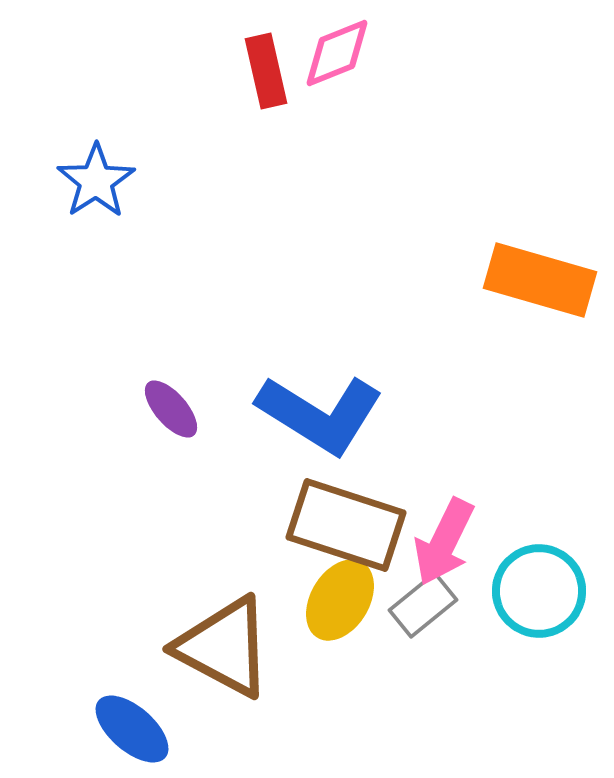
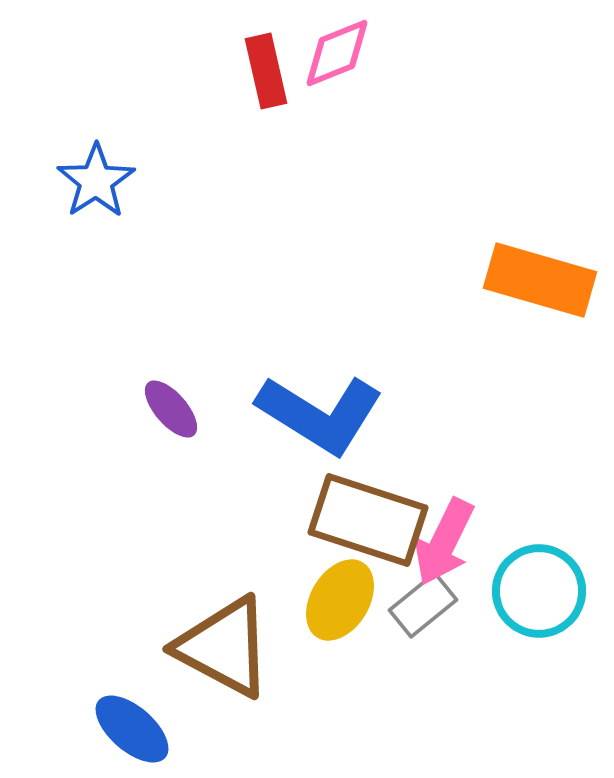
brown rectangle: moved 22 px right, 5 px up
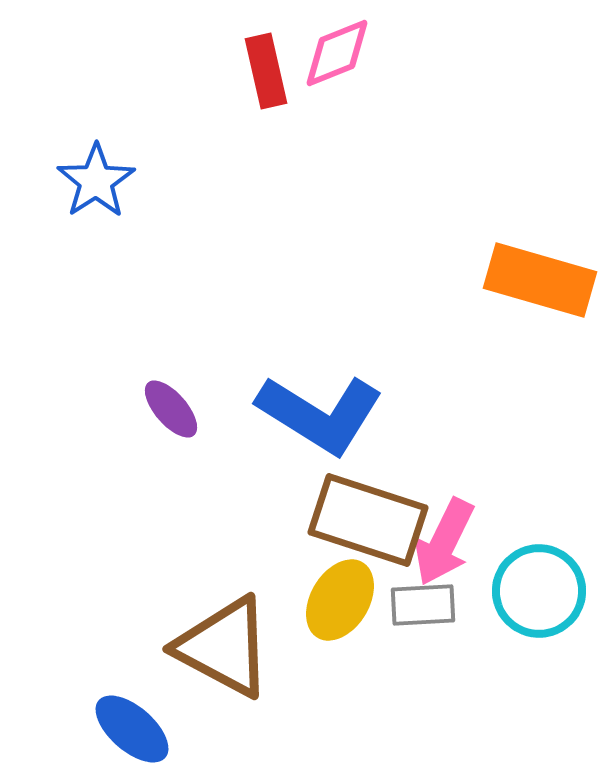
gray rectangle: rotated 36 degrees clockwise
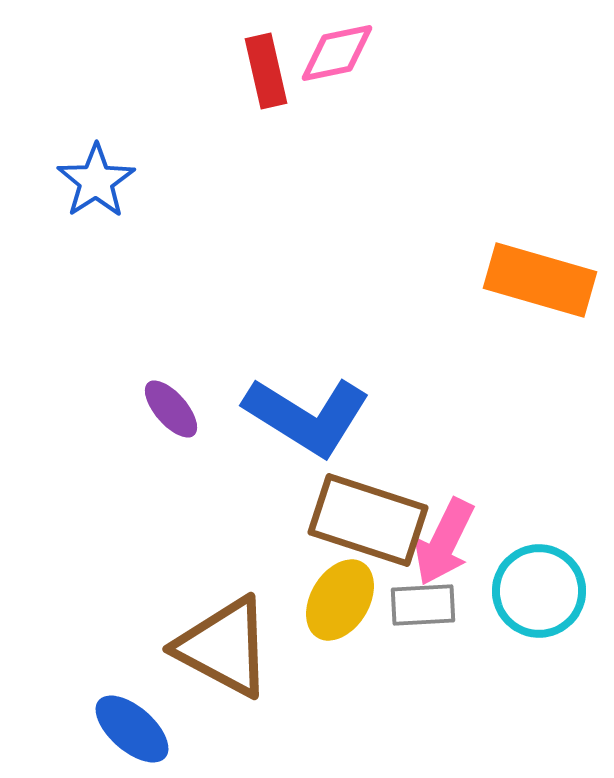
pink diamond: rotated 10 degrees clockwise
blue L-shape: moved 13 px left, 2 px down
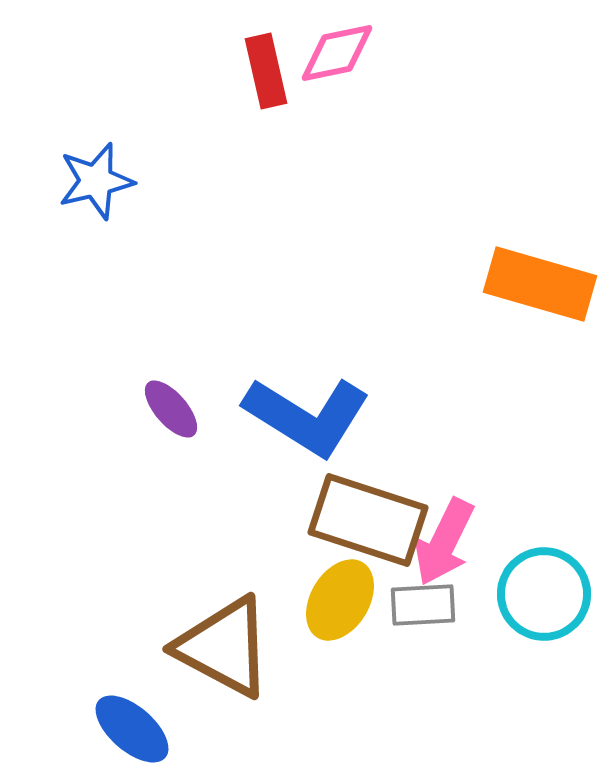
blue star: rotated 20 degrees clockwise
orange rectangle: moved 4 px down
cyan circle: moved 5 px right, 3 px down
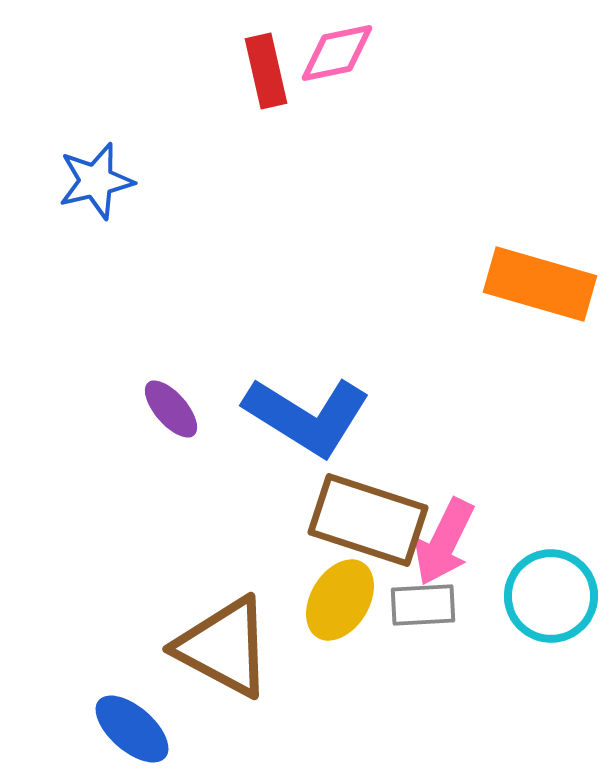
cyan circle: moved 7 px right, 2 px down
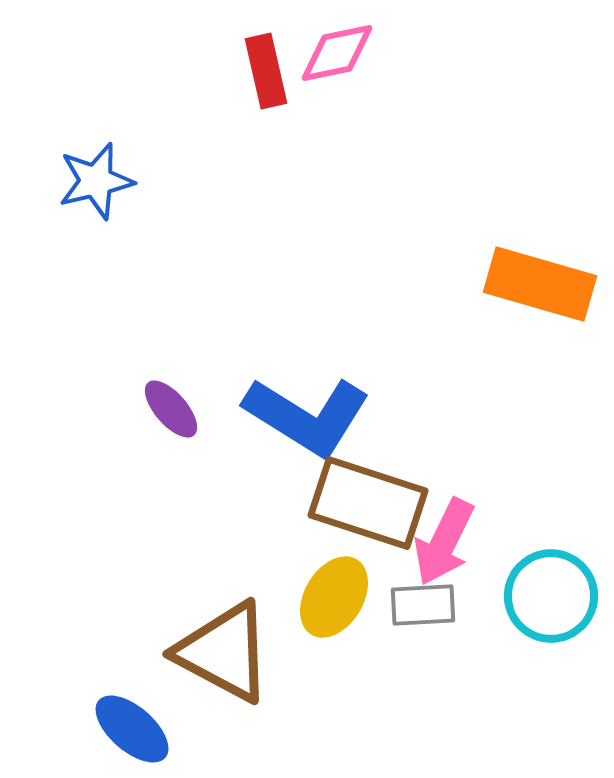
brown rectangle: moved 17 px up
yellow ellipse: moved 6 px left, 3 px up
brown triangle: moved 5 px down
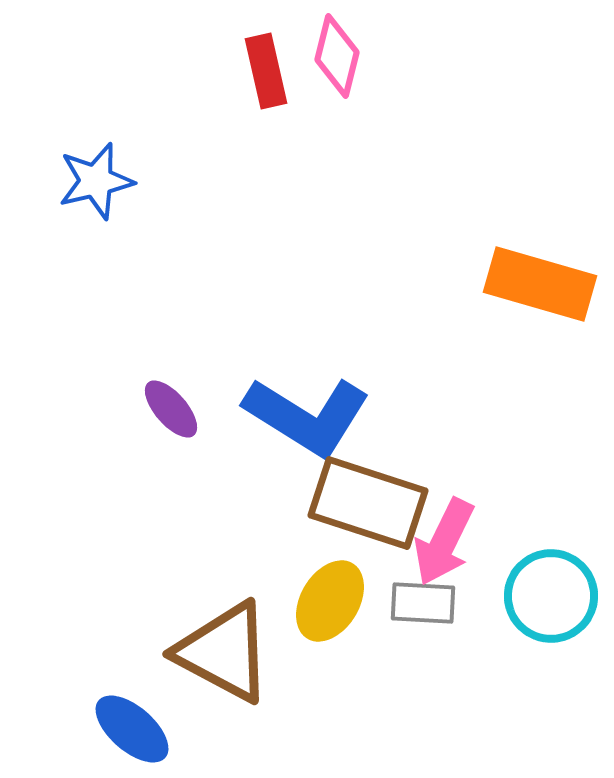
pink diamond: moved 3 px down; rotated 64 degrees counterclockwise
yellow ellipse: moved 4 px left, 4 px down
gray rectangle: moved 2 px up; rotated 6 degrees clockwise
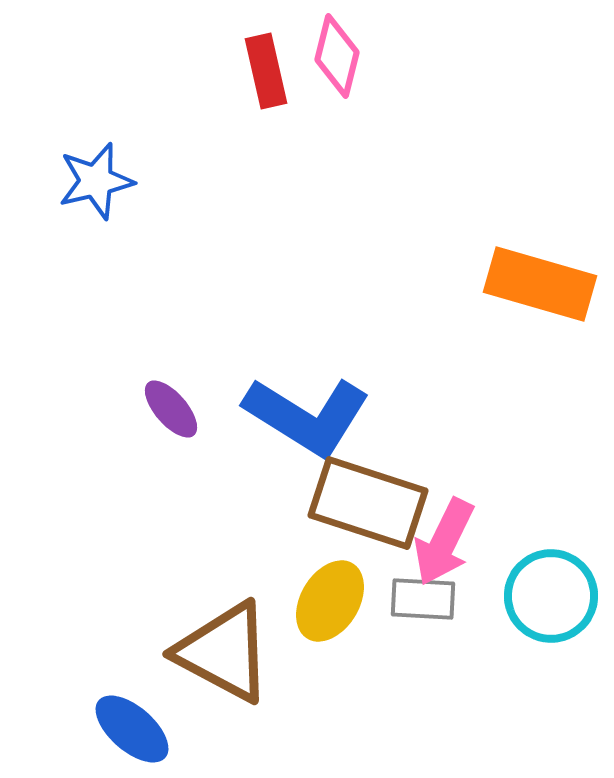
gray rectangle: moved 4 px up
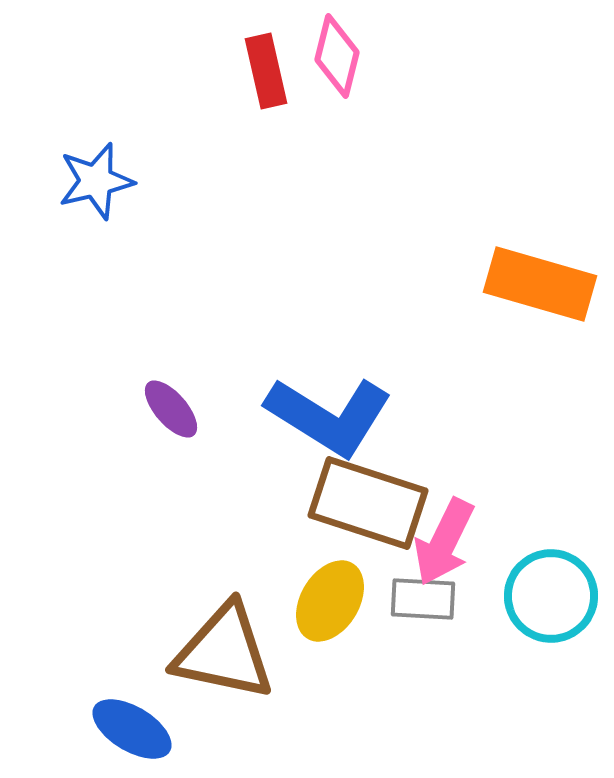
blue L-shape: moved 22 px right
brown triangle: rotated 16 degrees counterclockwise
blue ellipse: rotated 10 degrees counterclockwise
